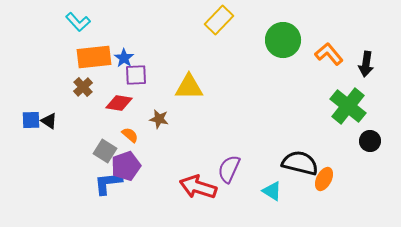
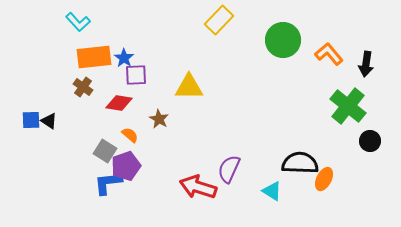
brown cross: rotated 12 degrees counterclockwise
brown star: rotated 18 degrees clockwise
black semicircle: rotated 12 degrees counterclockwise
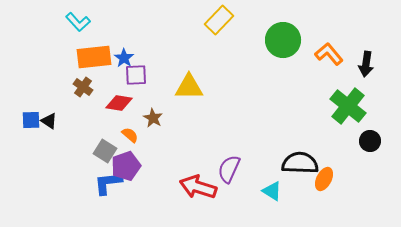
brown star: moved 6 px left, 1 px up
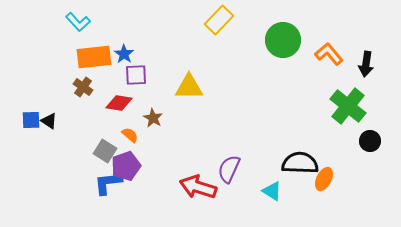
blue star: moved 4 px up
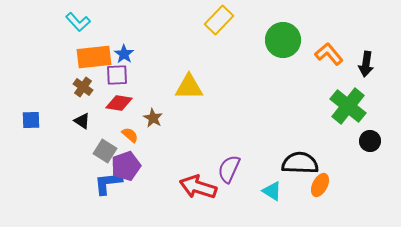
purple square: moved 19 px left
black triangle: moved 33 px right
orange ellipse: moved 4 px left, 6 px down
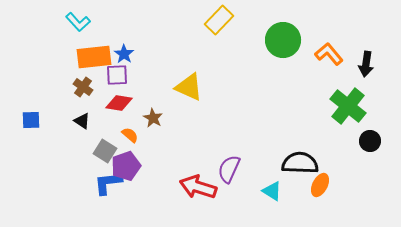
yellow triangle: rotated 24 degrees clockwise
